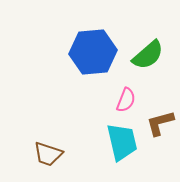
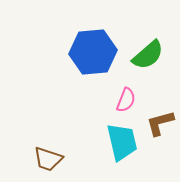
brown trapezoid: moved 5 px down
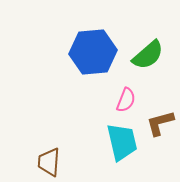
brown trapezoid: moved 1 px right, 3 px down; rotated 76 degrees clockwise
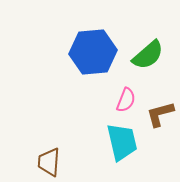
brown L-shape: moved 9 px up
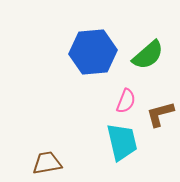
pink semicircle: moved 1 px down
brown trapezoid: moved 2 px left, 1 px down; rotated 76 degrees clockwise
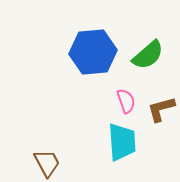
pink semicircle: rotated 40 degrees counterclockwise
brown L-shape: moved 1 px right, 5 px up
cyan trapezoid: rotated 9 degrees clockwise
brown trapezoid: rotated 72 degrees clockwise
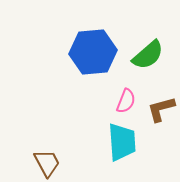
pink semicircle: rotated 40 degrees clockwise
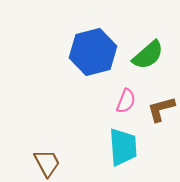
blue hexagon: rotated 9 degrees counterclockwise
cyan trapezoid: moved 1 px right, 5 px down
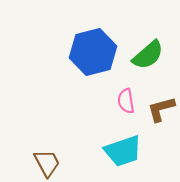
pink semicircle: rotated 150 degrees clockwise
cyan trapezoid: moved 4 px down; rotated 75 degrees clockwise
